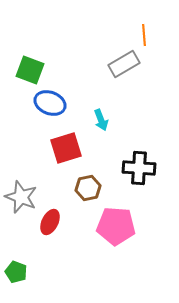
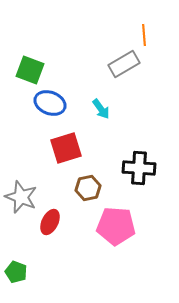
cyan arrow: moved 11 px up; rotated 15 degrees counterclockwise
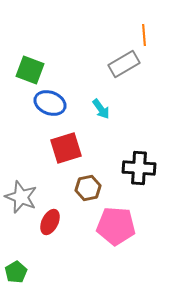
green pentagon: rotated 20 degrees clockwise
